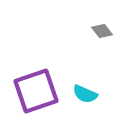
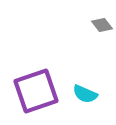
gray diamond: moved 6 px up
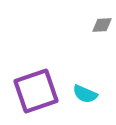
gray diamond: rotated 55 degrees counterclockwise
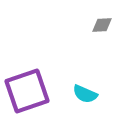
purple square: moved 9 px left
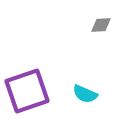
gray diamond: moved 1 px left
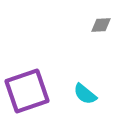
cyan semicircle: rotated 15 degrees clockwise
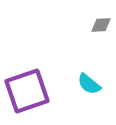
cyan semicircle: moved 4 px right, 10 px up
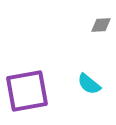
purple square: rotated 9 degrees clockwise
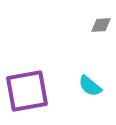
cyan semicircle: moved 1 px right, 2 px down
